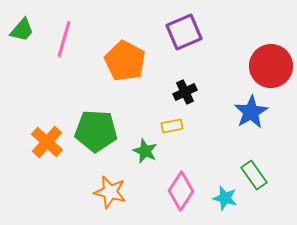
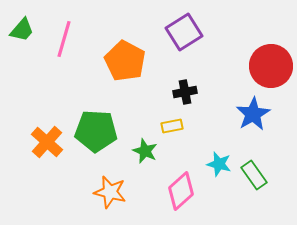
purple square: rotated 9 degrees counterclockwise
black cross: rotated 15 degrees clockwise
blue star: moved 2 px right, 2 px down
pink diamond: rotated 15 degrees clockwise
cyan star: moved 6 px left, 34 px up
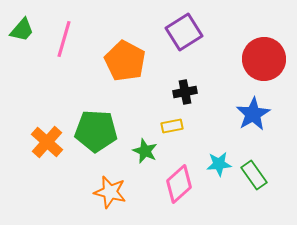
red circle: moved 7 px left, 7 px up
cyan star: rotated 20 degrees counterclockwise
pink diamond: moved 2 px left, 7 px up
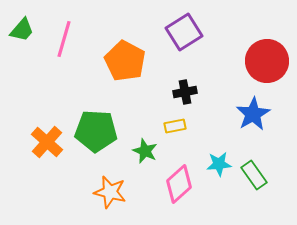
red circle: moved 3 px right, 2 px down
yellow rectangle: moved 3 px right
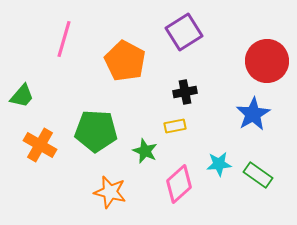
green trapezoid: moved 66 px down
orange cross: moved 7 px left, 3 px down; rotated 12 degrees counterclockwise
green rectangle: moved 4 px right; rotated 20 degrees counterclockwise
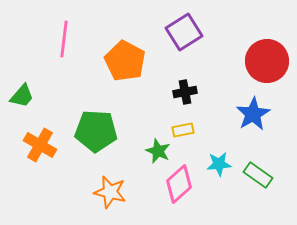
pink line: rotated 9 degrees counterclockwise
yellow rectangle: moved 8 px right, 4 px down
green star: moved 13 px right
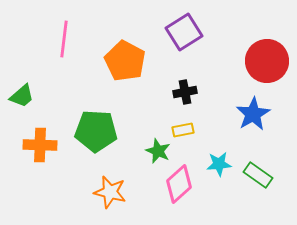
green trapezoid: rotated 8 degrees clockwise
orange cross: rotated 28 degrees counterclockwise
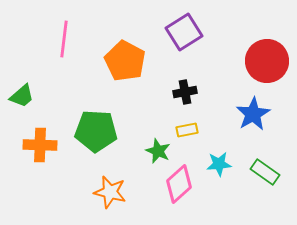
yellow rectangle: moved 4 px right
green rectangle: moved 7 px right, 3 px up
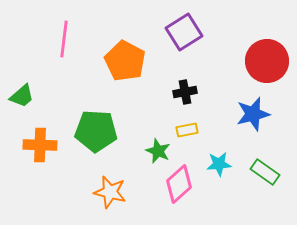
blue star: rotated 16 degrees clockwise
